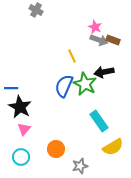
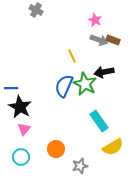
pink star: moved 7 px up
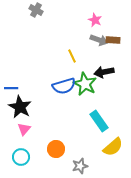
brown rectangle: rotated 16 degrees counterclockwise
blue semicircle: rotated 130 degrees counterclockwise
yellow semicircle: rotated 10 degrees counterclockwise
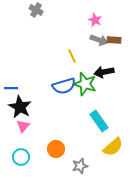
brown rectangle: moved 1 px right
green star: rotated 10 degrees counterclockwise
pink triangle: moved 1 px left, 3 px up
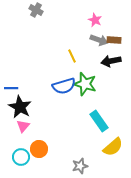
black arrow: moved 7 px right, 11 px up
orange circle: moved 17 px left
